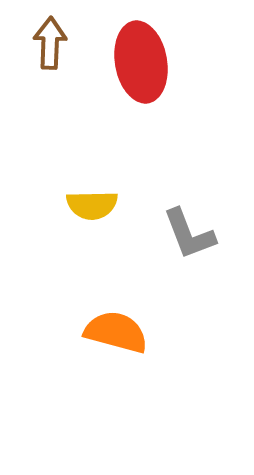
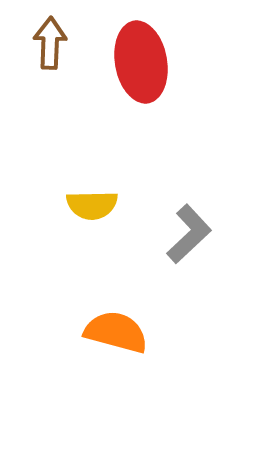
gray L-shape: rotated 112 degrees counterclockwise
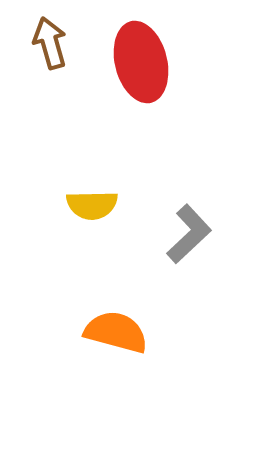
brown arrow: rotated 18 degrees counterclockwise
red ellipse: rotated 4 degrees counterclockwise
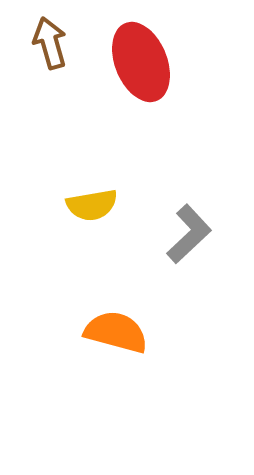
red ellipse: rotated 8 degrees counterclockwise
yellow semicircle: rotated 9 degrees counterclockwise
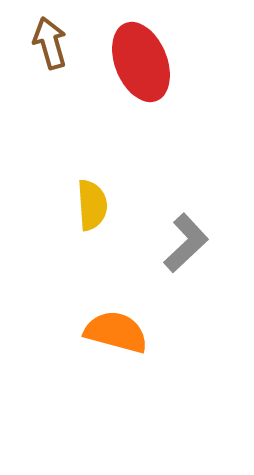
yellow semicircle: rotated 84 degrees counterclockwise
gray L-shape: moved 3 px left, 9 px down
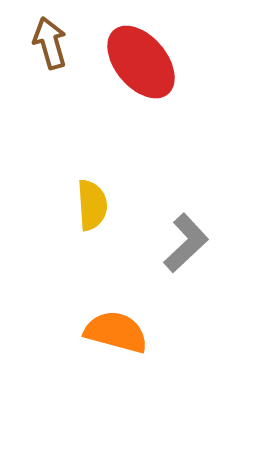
red ellipse: rotated 18 degrees counterclockwise
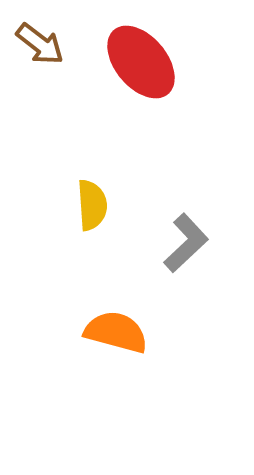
brown arrow: moved 10 px left, 1 px down; rotated 144 degrees clockwise
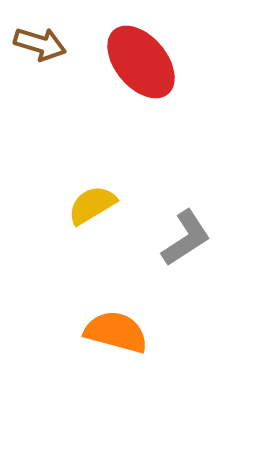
brown arrow: rotated 21 degrees counterclockwise
yellow semicircle: rotated 117 degrees counterclockwise
gray L-shape: moved 5 px up; rotated 10 degrees clockwise
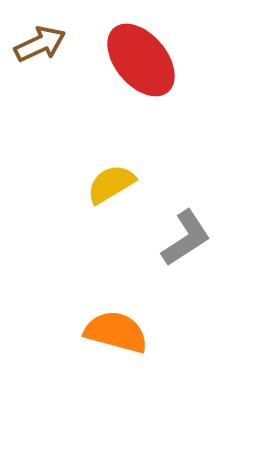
brown arrow: rotated 42 degrees counterclockwise
red ellipse: moved 2 px up
yellow semicircle: moved 19 px right, 21 px up
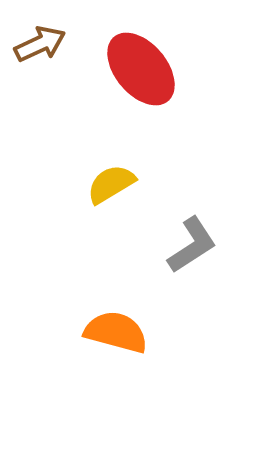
red ellipse: moved 9 px down
gray L-shape: moved 6 px right, 7 px down
